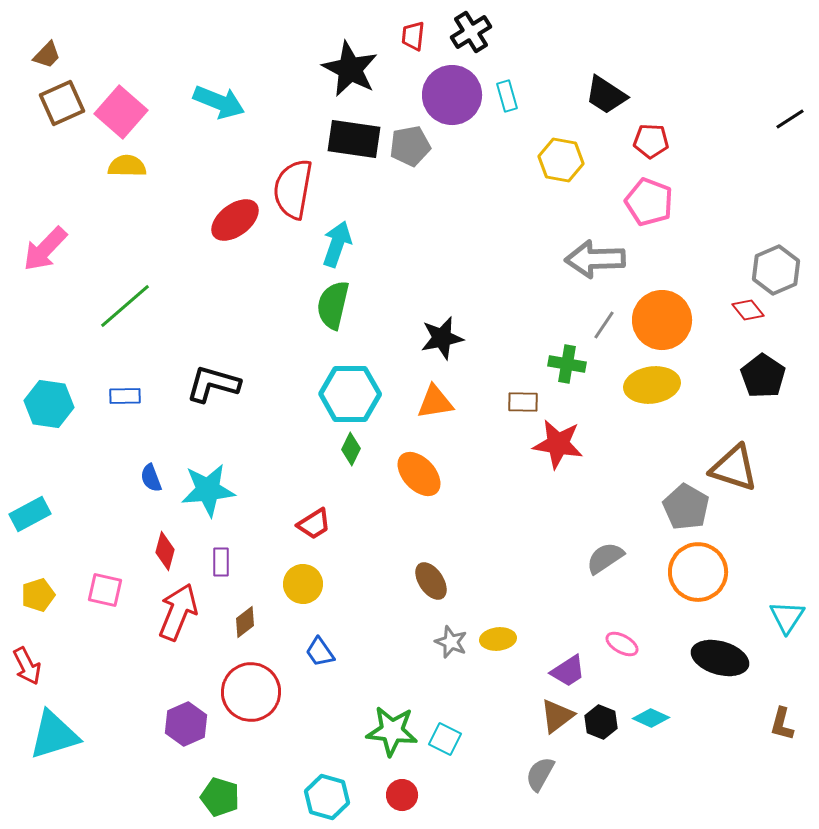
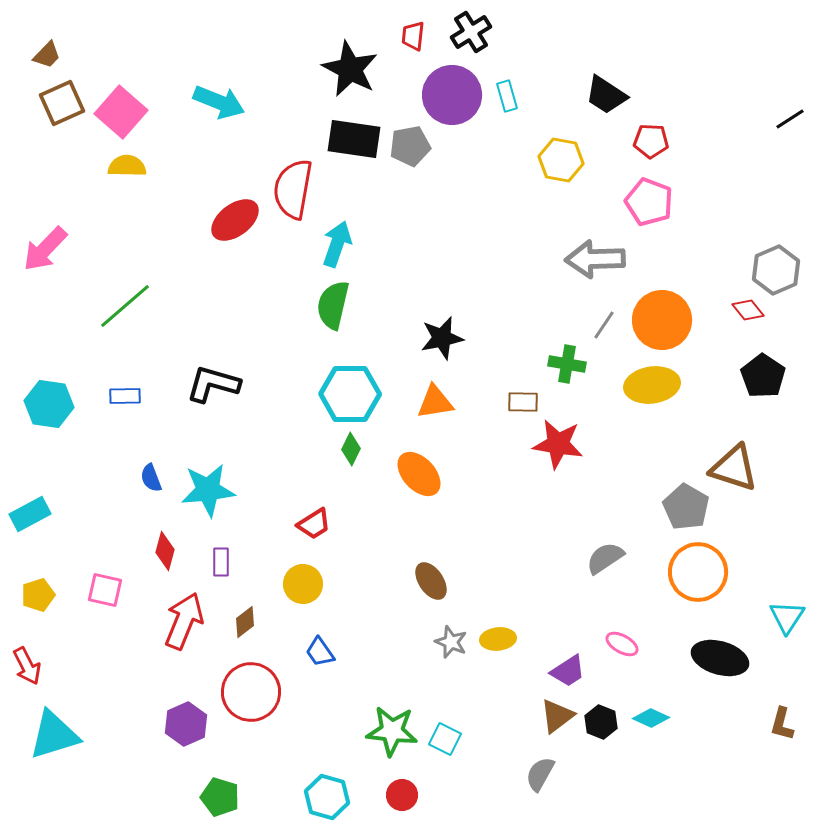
red arrow at (178, 612): moved 6 px right, 9 px down
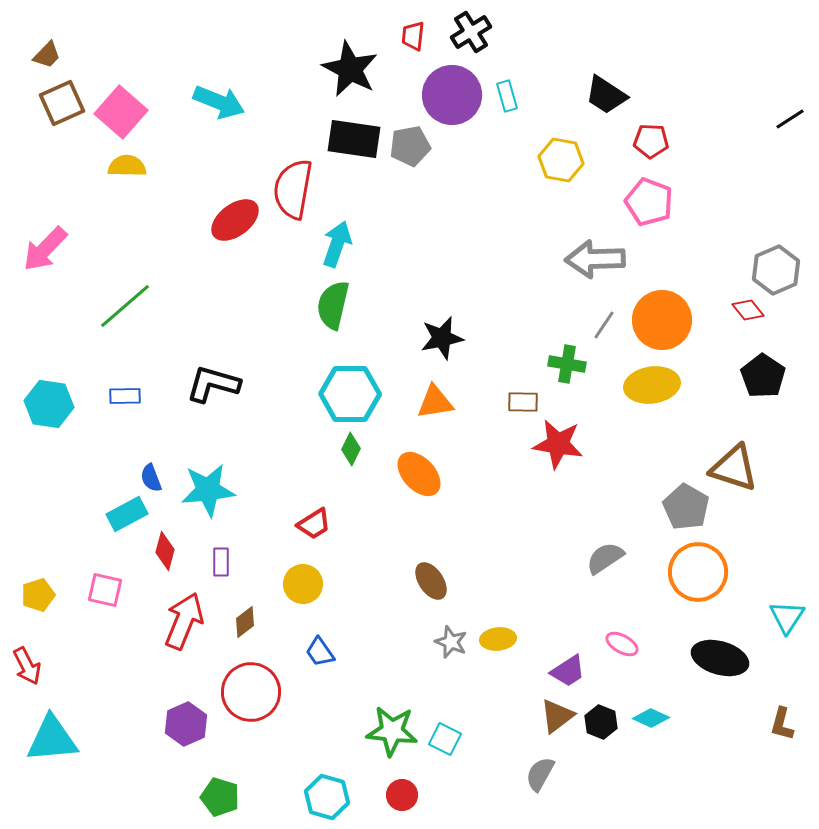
cyan rectangle at (30, 514): moved 97 px right
cyan triangle at (54, 735): moved 2 px left, 4 px down; rotated 12 degrees clockwise
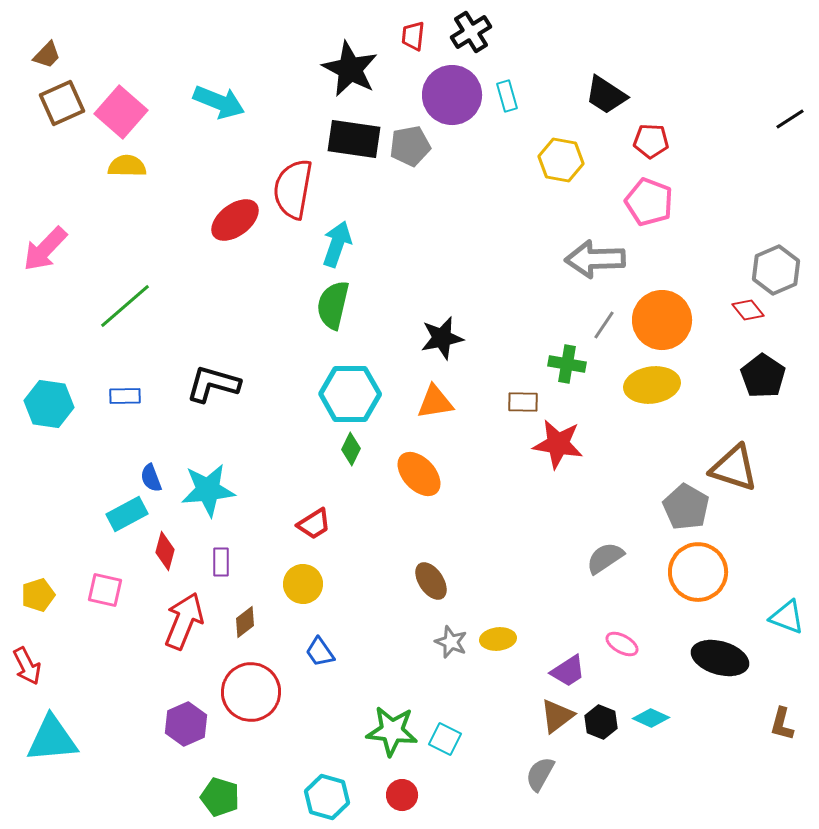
cyan triangle at (787, 617): rotated 42 degrees counterclockwise
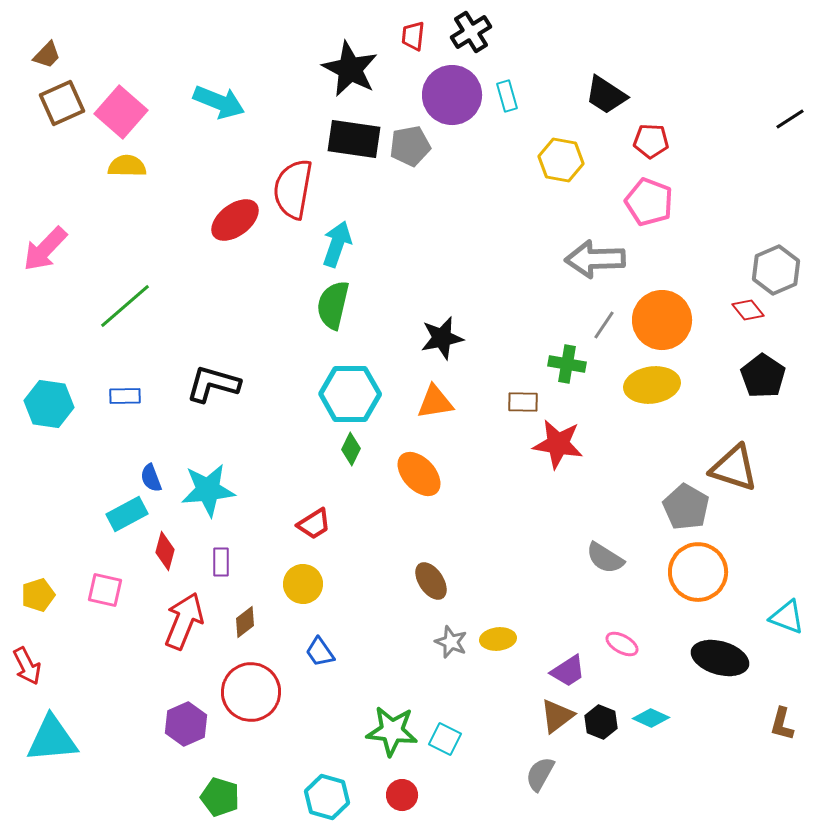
gray semicircle at (605, 558): rotated 114 degrees counterclockwise
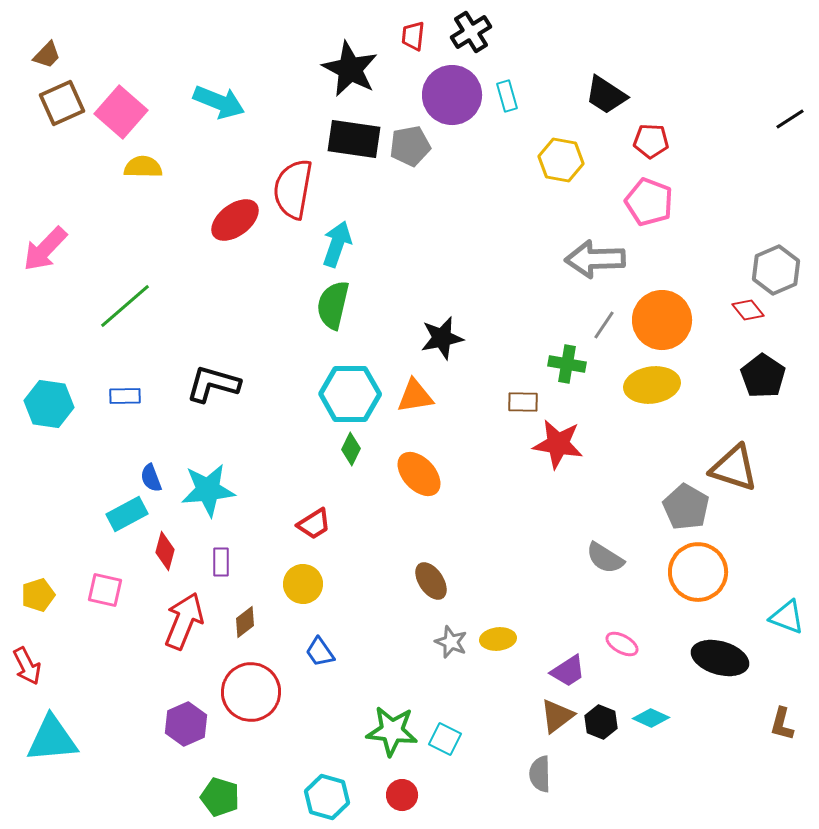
yellow semicircle at (127, 166): moved 16 px right, 1 px down
orange triangle at (435, 402): moved 20 px left, 6 px up
gray semicircle at (540, 774): rotated 30 degrees counterclockwise
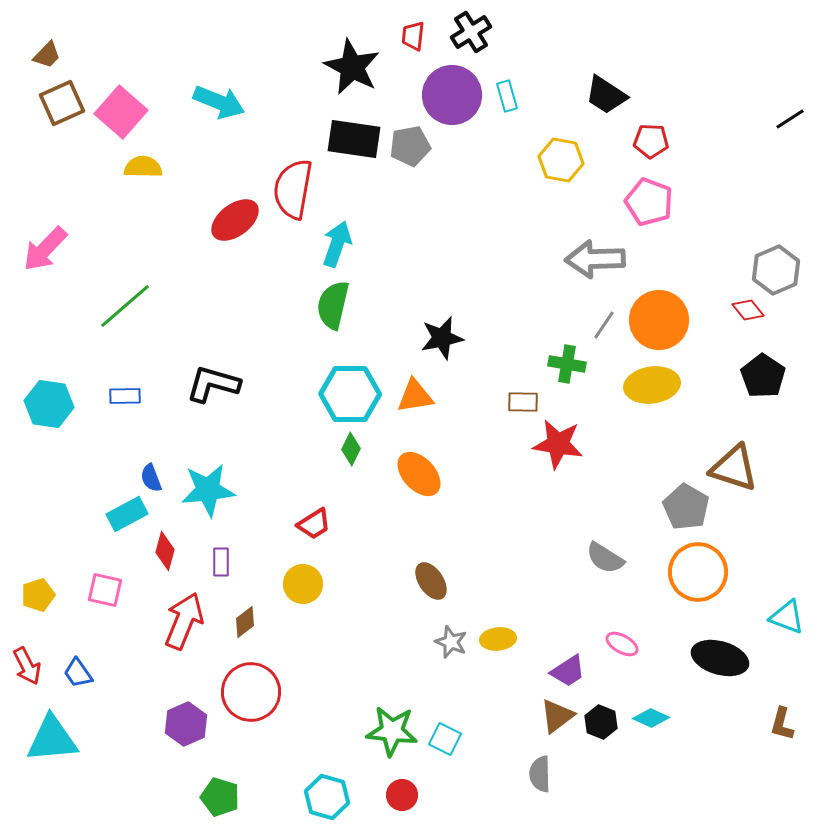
black star at (350, 69): moved 2 px right, 2 px up
orange circle at (662, 320): moved 3 px left
blue trapezoid at (320, 652): moved 242 px left, 21 px down
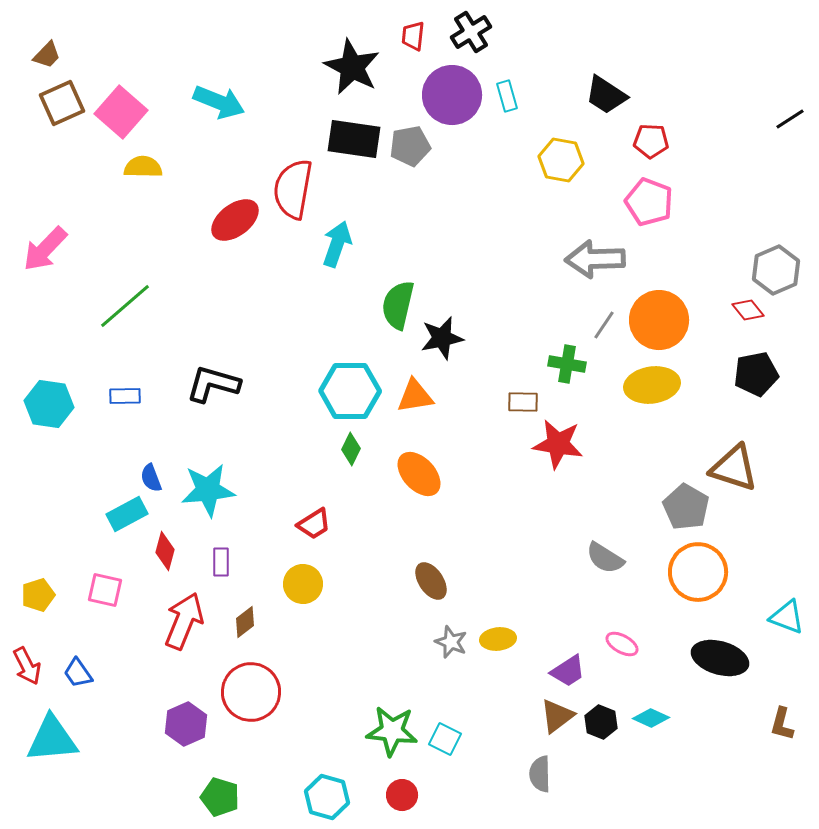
green semicircle at (333, 305): moved 65 px right
black pentagon at (763, 376): moved 7 px left, 2 px up; rotated 27 degrees clockwise
cyan hexagon at (350, 394): moved 3 px up
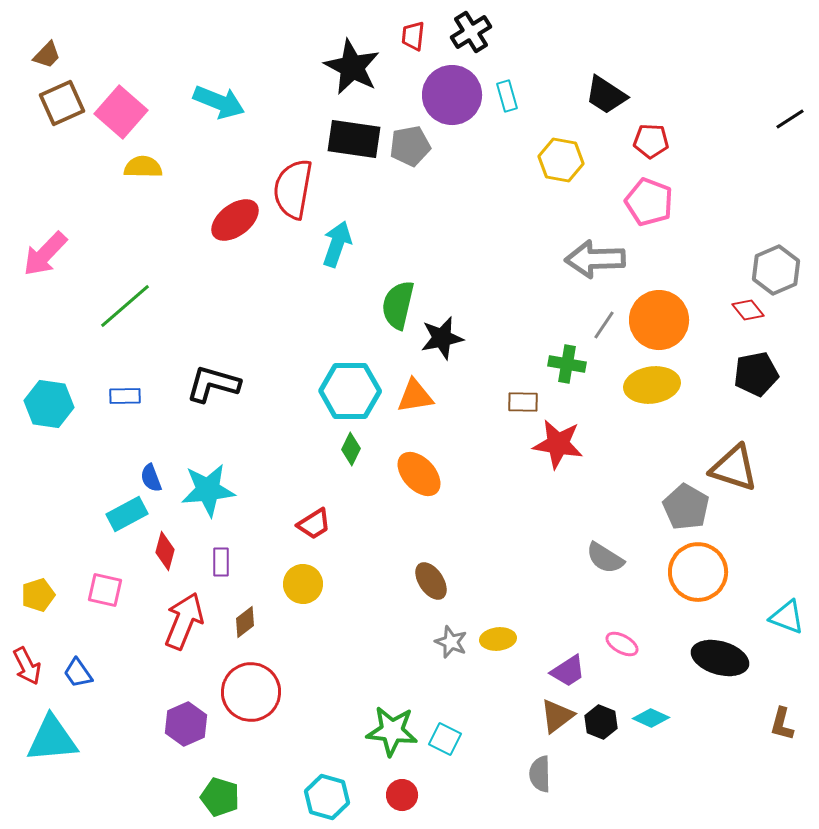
pink arrow at (45, 249): moved 5 px down
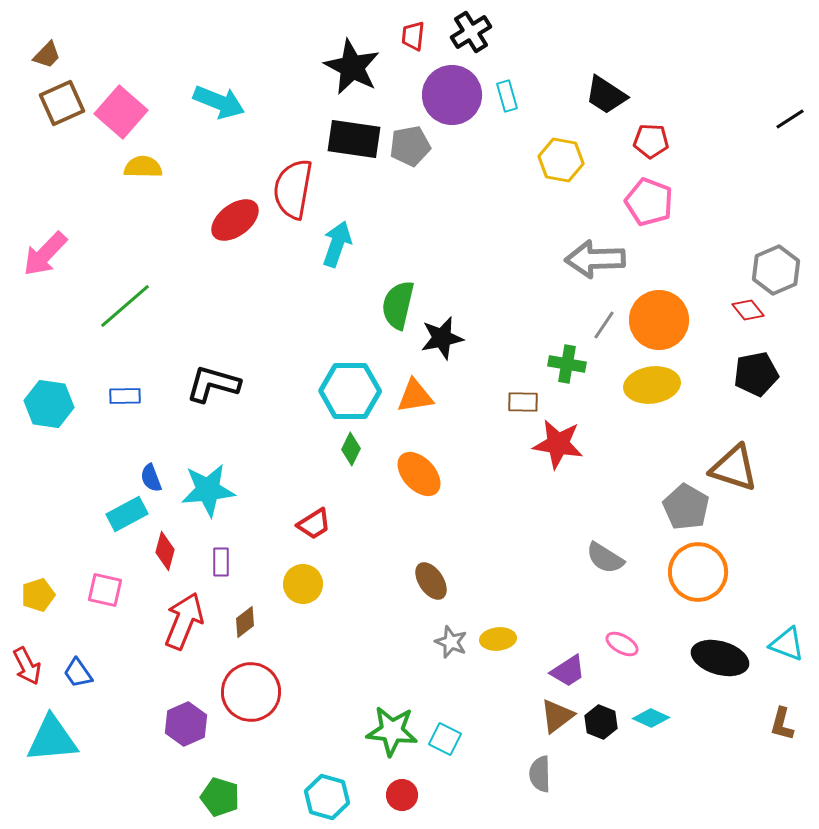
cyan triangle at (787, 617): moved 27 px down
